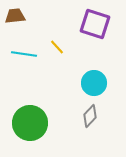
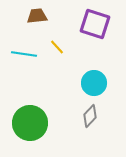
brown trapezoid: moved 22 px right
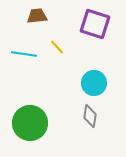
gray diamond: rotated 35 degrees counterclockwise
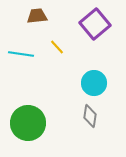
purple square: rotated 32 degrees clockwise
cyan line: moved 3 px left
green circle: moved 2 px left
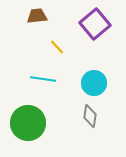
cyan line: moved 22 px right, 25 px down
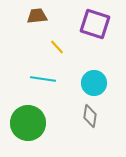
purple square: rotated 32 degrees counterclockwise
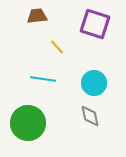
gray diamond: rotated 20 degrees counterclockwise
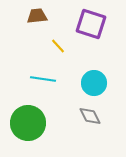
purple square: moved 4 px left
yellow line: moved 1 px right, 1 px up
gray diamond: rotated 15 degrees counterclockwise
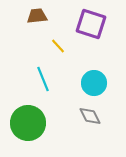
cyan line: rotated 60 degrees clockwise
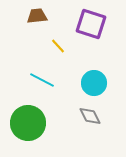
cyan line: moved 1 px left, 1 px down; rotated 40 degrees counterclockwise
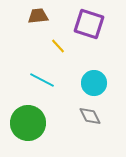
brown trapezoid: moved 1 px right
purple square: moved 2 px left
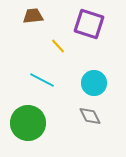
brown trapezoid: moved 5 px left
